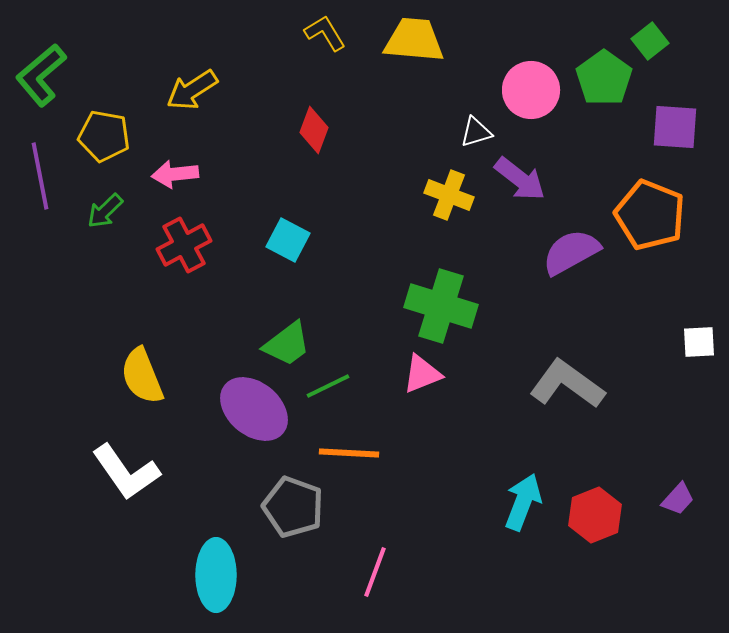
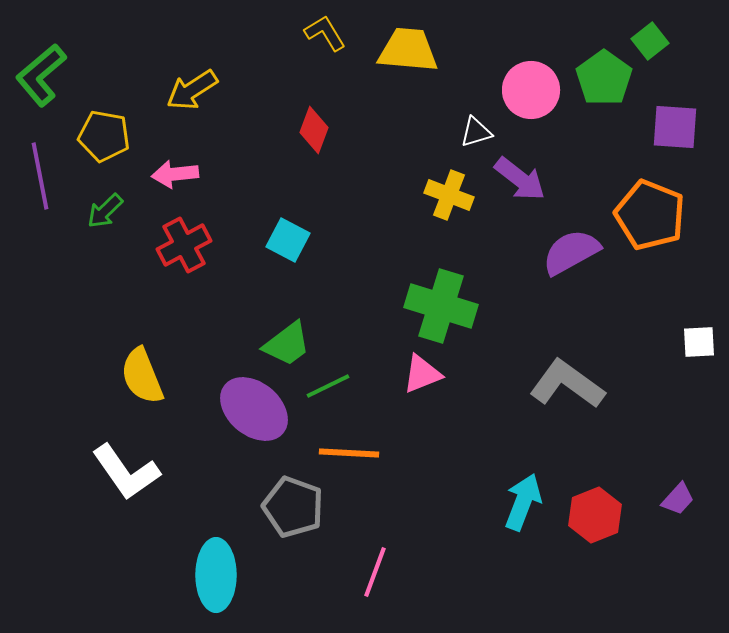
yellow trapezoid: moved 6 px left, 10 px down
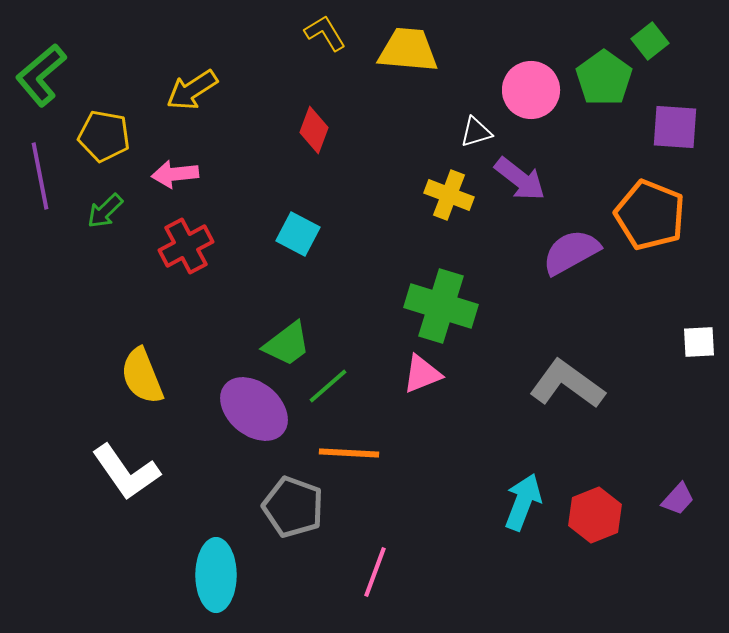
cyan square: moved 10 px right, 6 px up
red cross: moved 2 px right, 1 px down
green line: rotated 15 degrees counterclockwise
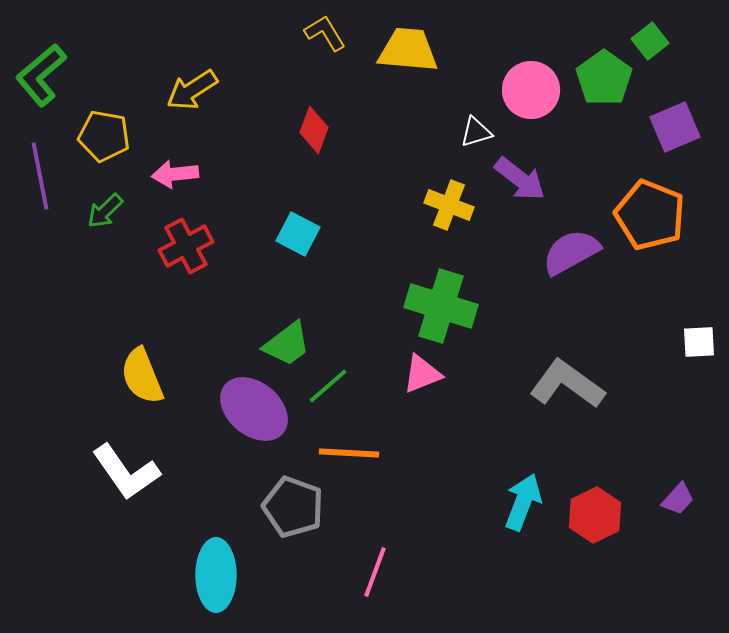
purple square: rotated 27 degrees counterclockwise
yellow cross: moved 10 px down
red hexagon: rotated 4 degrees counterclockwise
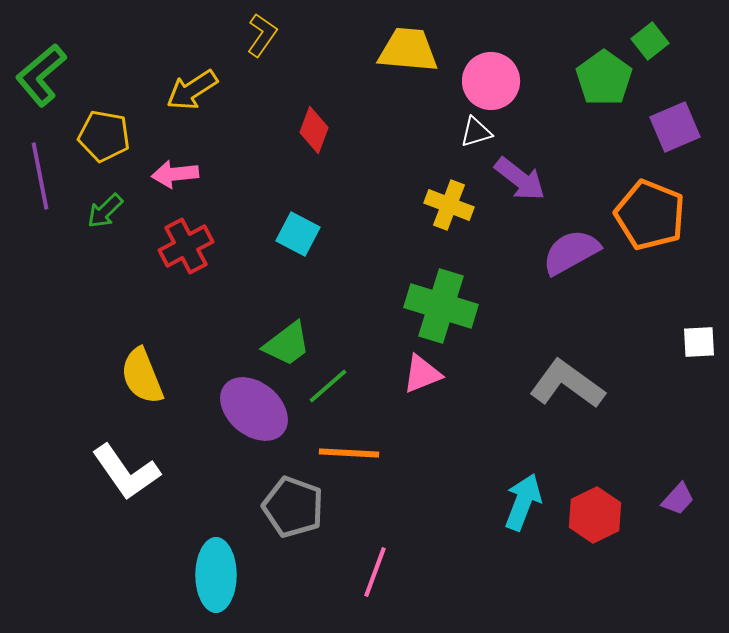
yellow L-shape: moved 63 px left, 2 px down; rotated 66 degrees clockwise
pink circle: moved 40 px left, 9 px up
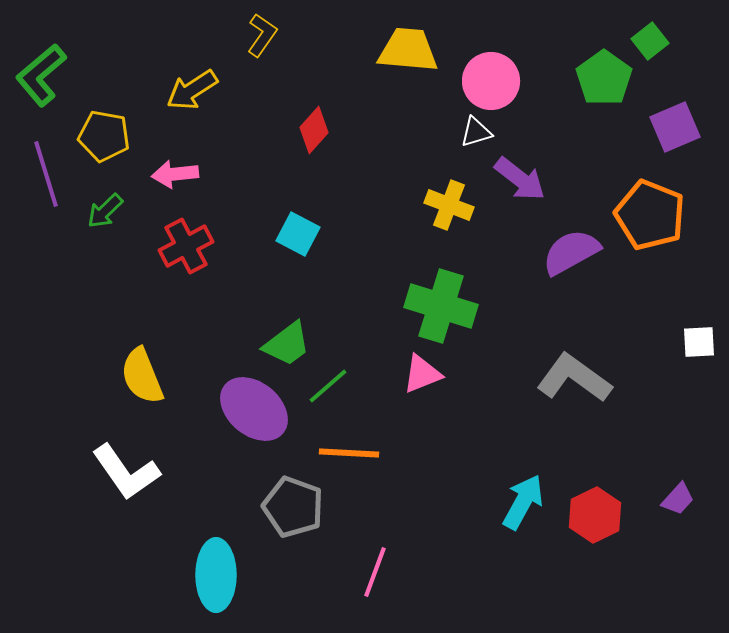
red diamond: rotated 21 degrees clockwise
purple line: moved 6 px right, 2 px up; rotated 6 degrees counterclockwise
gray L-shape: moved 7 px right, 6 px up
cyan arrow: rotated 8 degrees clockwise
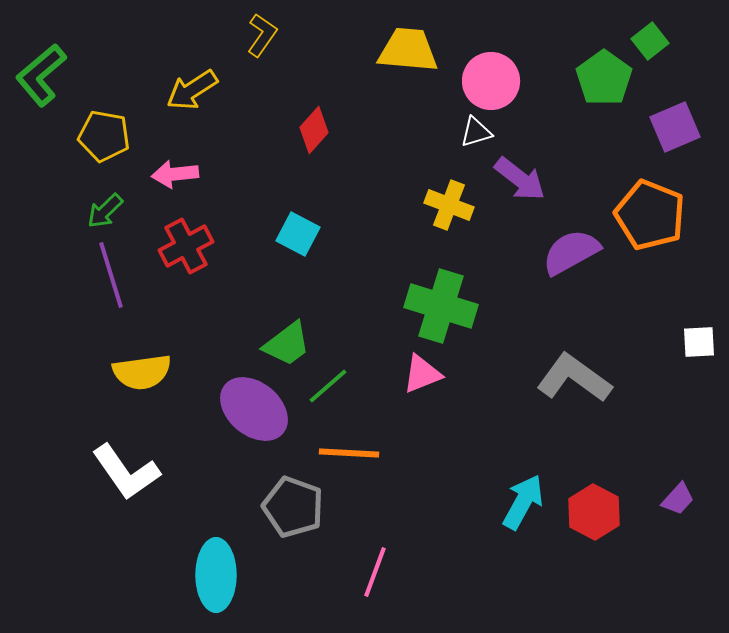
purple line: moved 65 px right, 101 px down
yellow semicircle: moved 4 px up; rotated 76 degrees counterclockwise
red hexagon: moved 1 px left, 3 px up; rotated 6 degrees counterclockwise
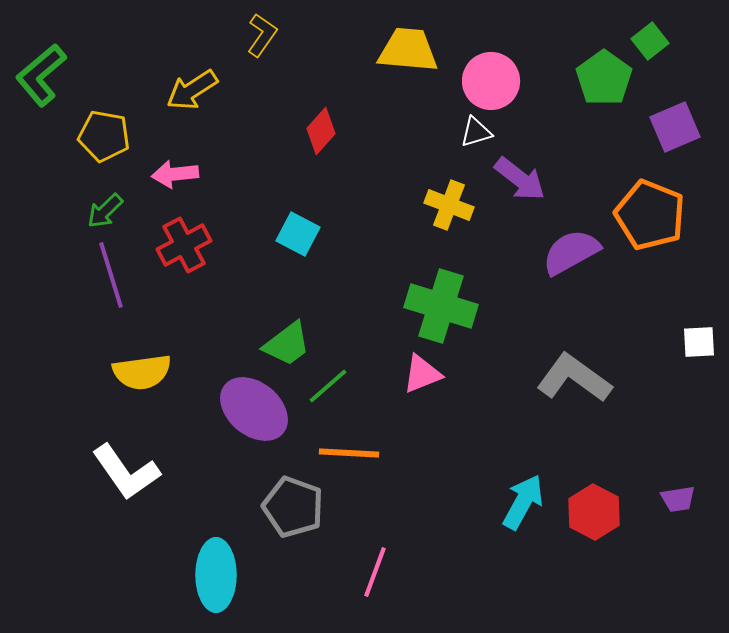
red diamond: moved 7 px right, 1 px down
red cross: moved 2 px left, 1 px up
purple trapezoid: rotated 39 degrees clockwise
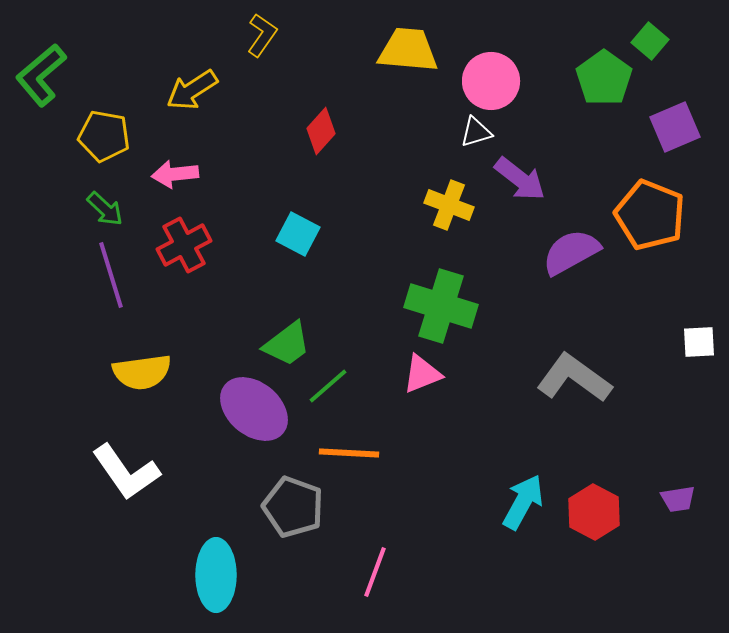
green square: rotated 12 degrees counterclockwise
green arrow: moved 2 px up; rotated 93 degrees counterclockwise
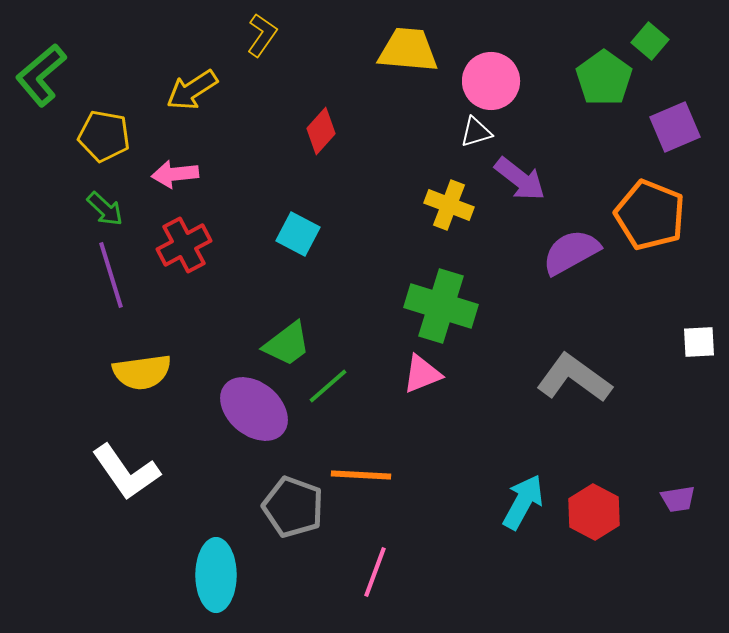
orange line: moved 12 px right, 22 px down
